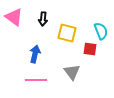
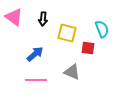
cyan semicircle: moved 1 px right, 2 px up
red square: moved 2 px left, 1 px up
blue arrow: rotated 36 degrees clockwise
gray triangle: rotated 30 degrees counterclockwise
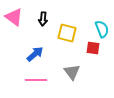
red square: moved 5 px right
gray triangle: rotated 30 degrees clockwise
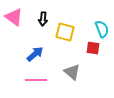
yellow square: moved 2 px left, 1 px up
gray triangle: rotated 12 degrees counterclockwise
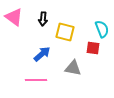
blue arrow: moved 7 px right
gray triangle: moved 1 px right, 4 px up; rotated 30 degrees counterclockwise
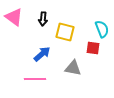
pink line: moved 1 px left, 1 px up
